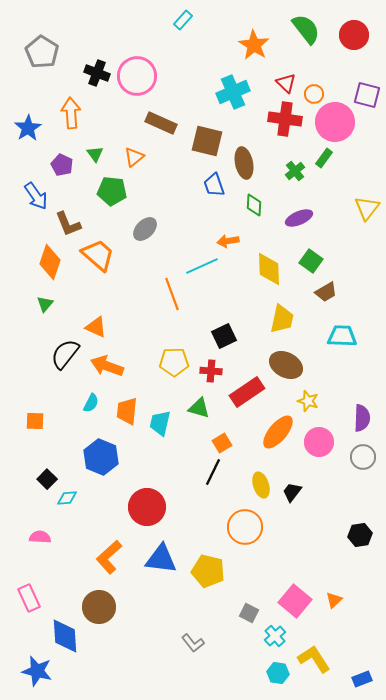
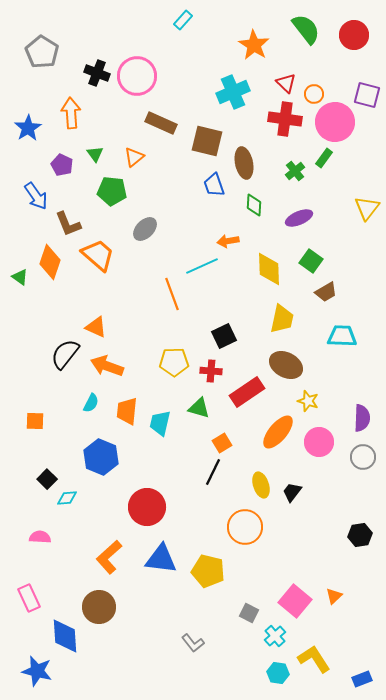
green triangle at (45, 304): moved 25 px left, 27 px up; rotated 36 degrees counterclockwise
orange triangle at (334, 600): moved 4 px up
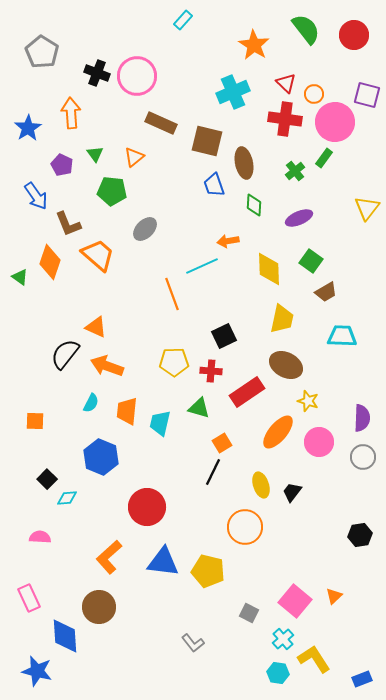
blue triangle at (161, 559): moved 2 px right, 3 px down
cyan cross at (275, 636): moved 8 px right, 3 px down
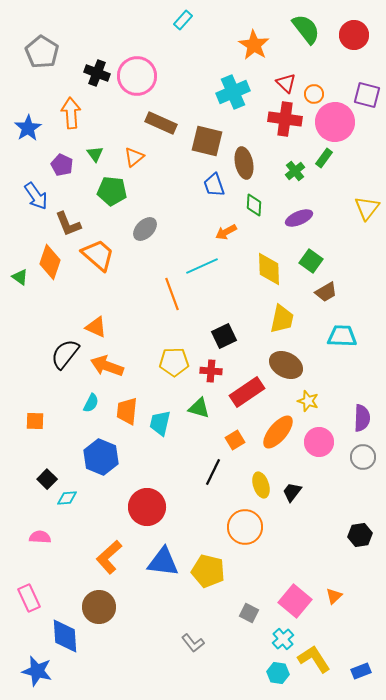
orange arrow at (228, 241): moved 2 px left, 9 px up; rotated 20 degrees counterclockwise
orange square at (222, 443): moved 13 px right, 3 px up
blue rectangle at (362, 679): moved 1 px left, 8 px up
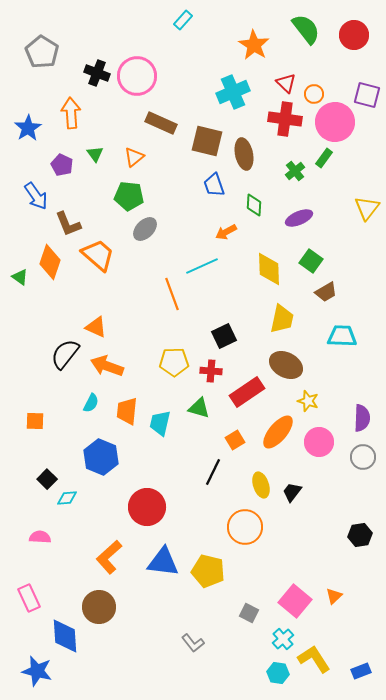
brown ellipse at (244, 163): moved 9 px up
green pentagon at (112, 191): moved 17 px right, 5 px down
